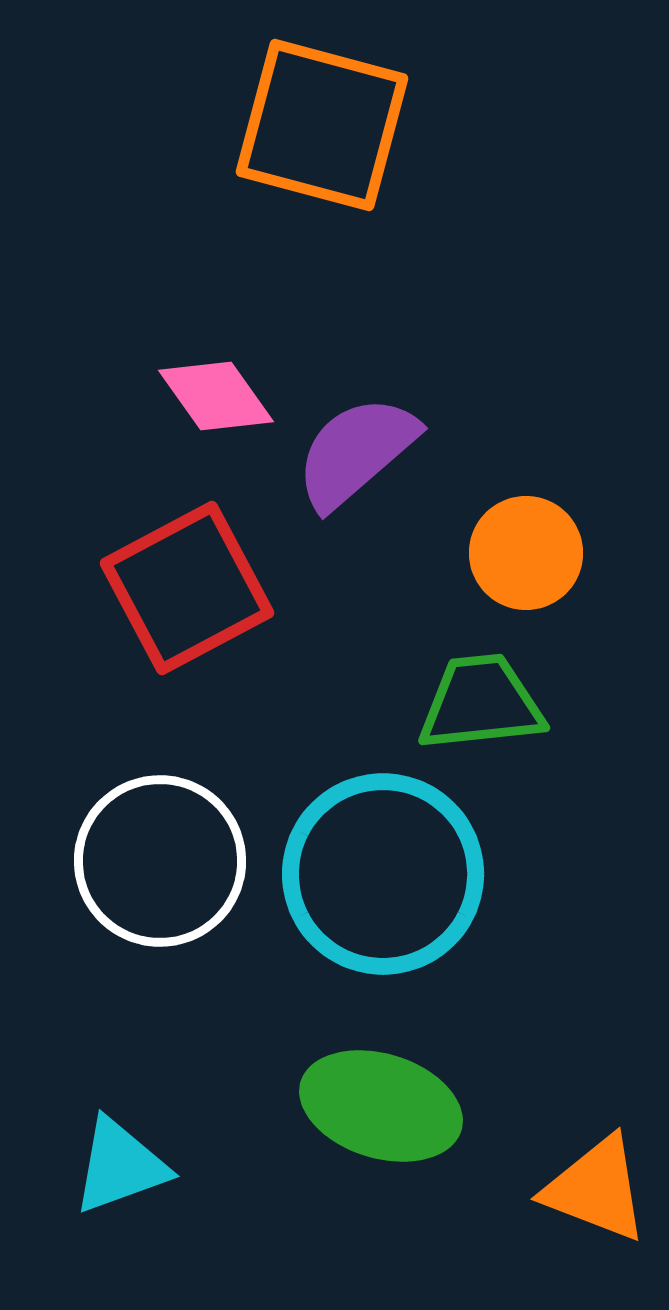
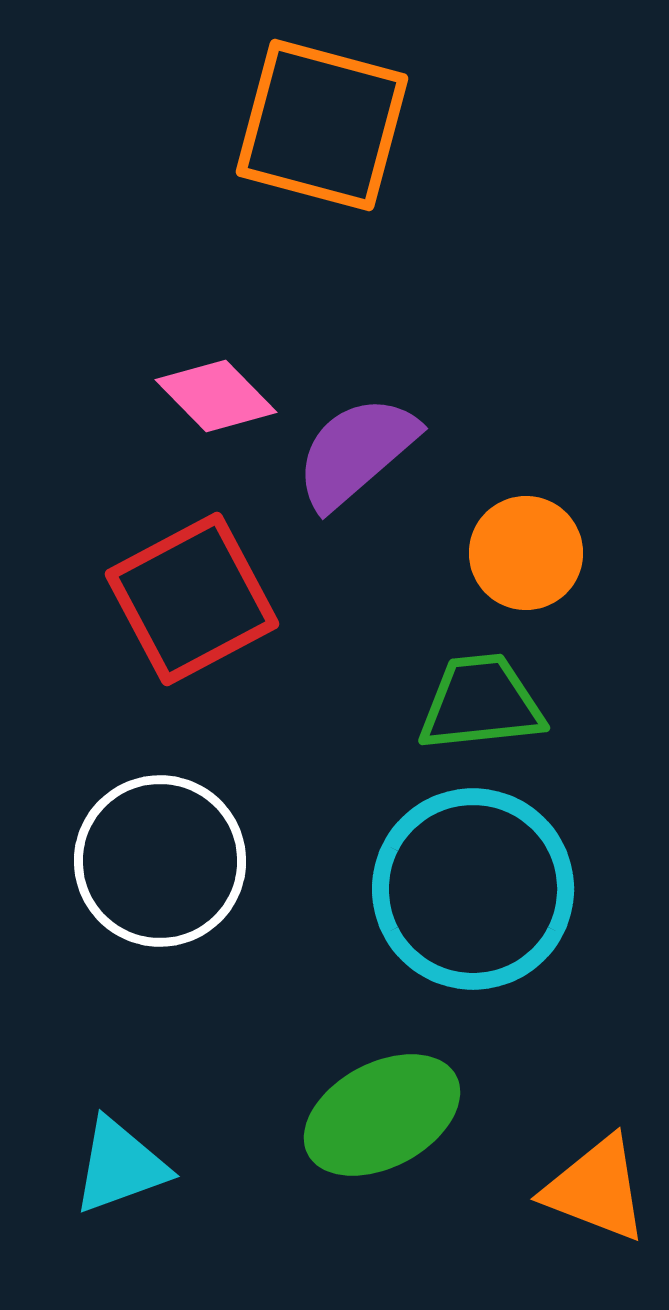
pink diamond: rotated 9 degrees counterclockwise
red square: moved 5 px right, 11 px down
cyan circle: moved 90 px right, 15 px down
green ellipse: moved 1 px right, 9 px down; rotated 45 degrees counterclockwise
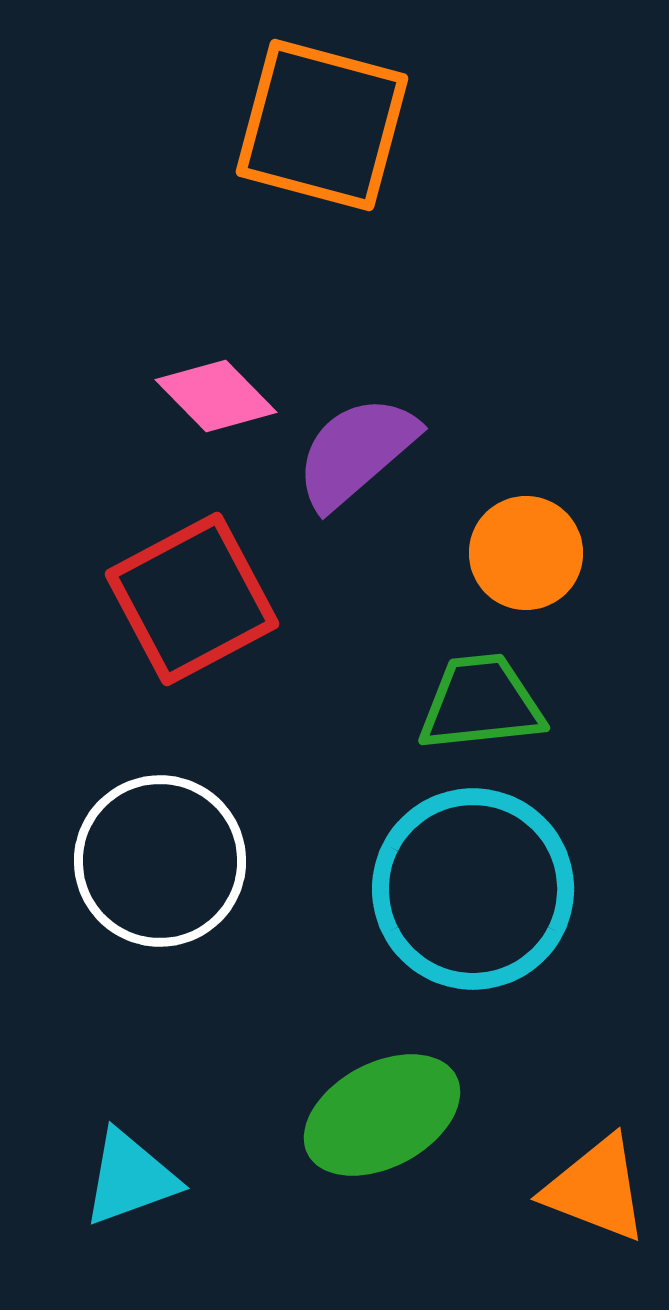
cyan triangle: moved 10 px right, 12 px down
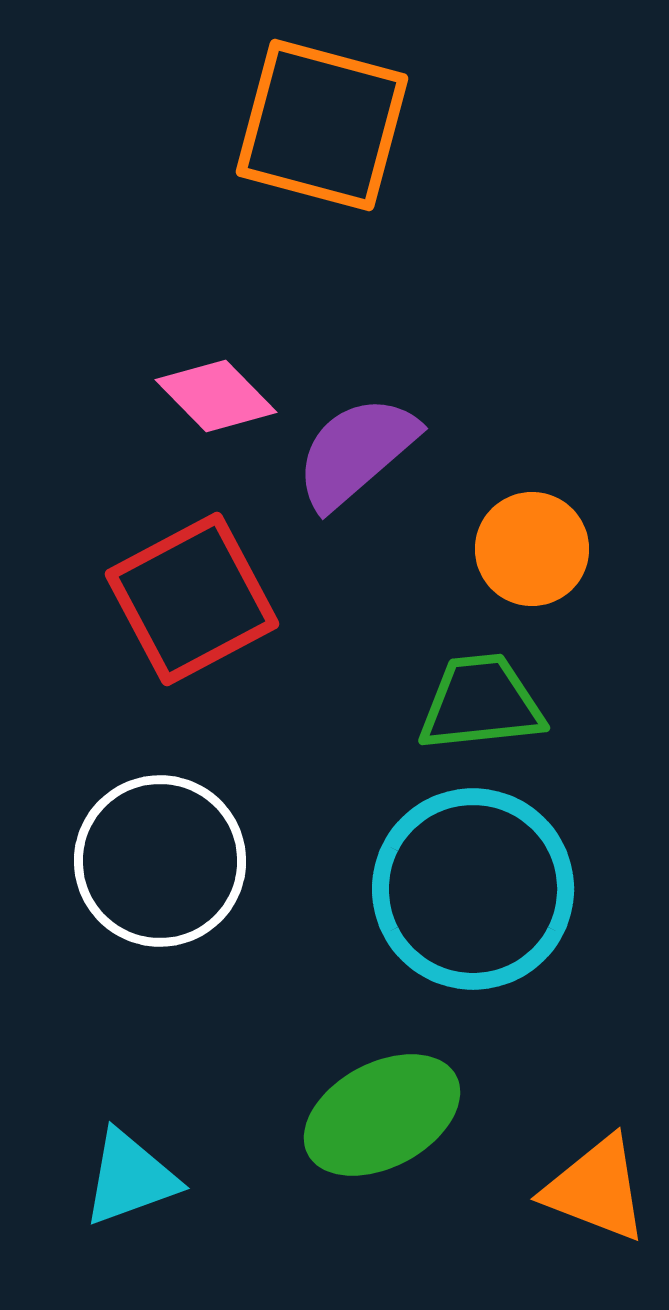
orange circle: moved 6 px right, 4 px up
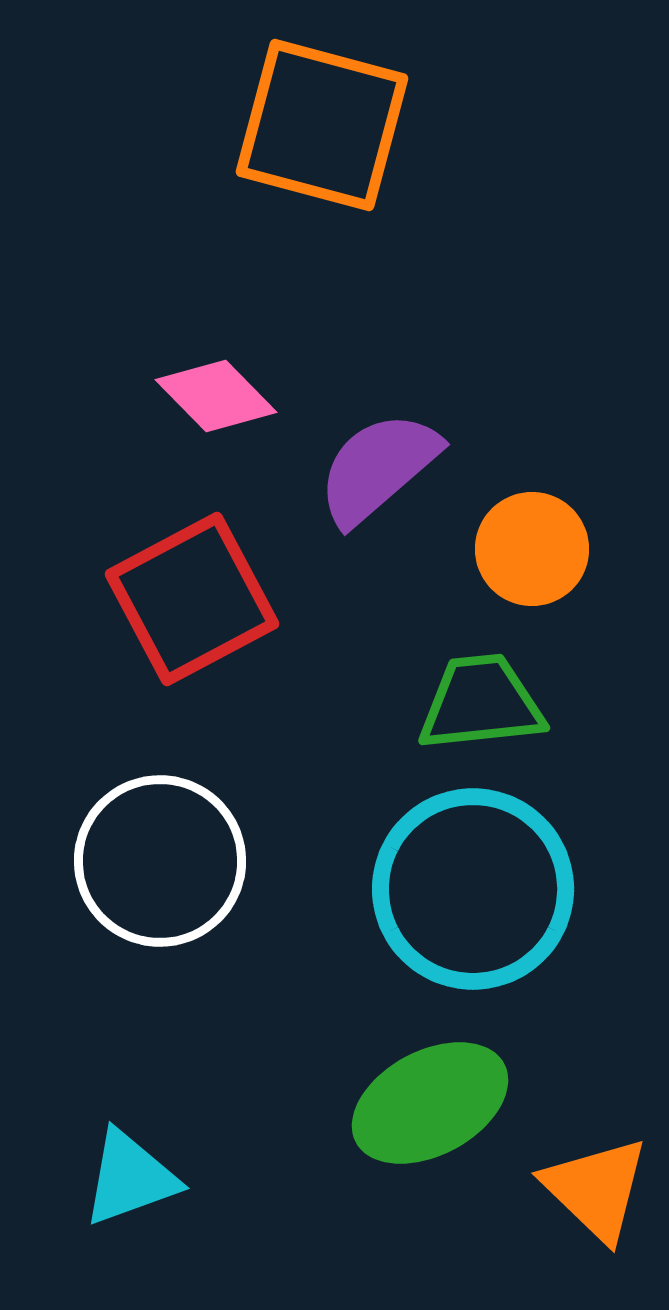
purple semicircle: moved 22 px right, 16 px down
green ellipse: moved 48 px right, 12 px up
orange triangle: rotated 23 degrees clockwise
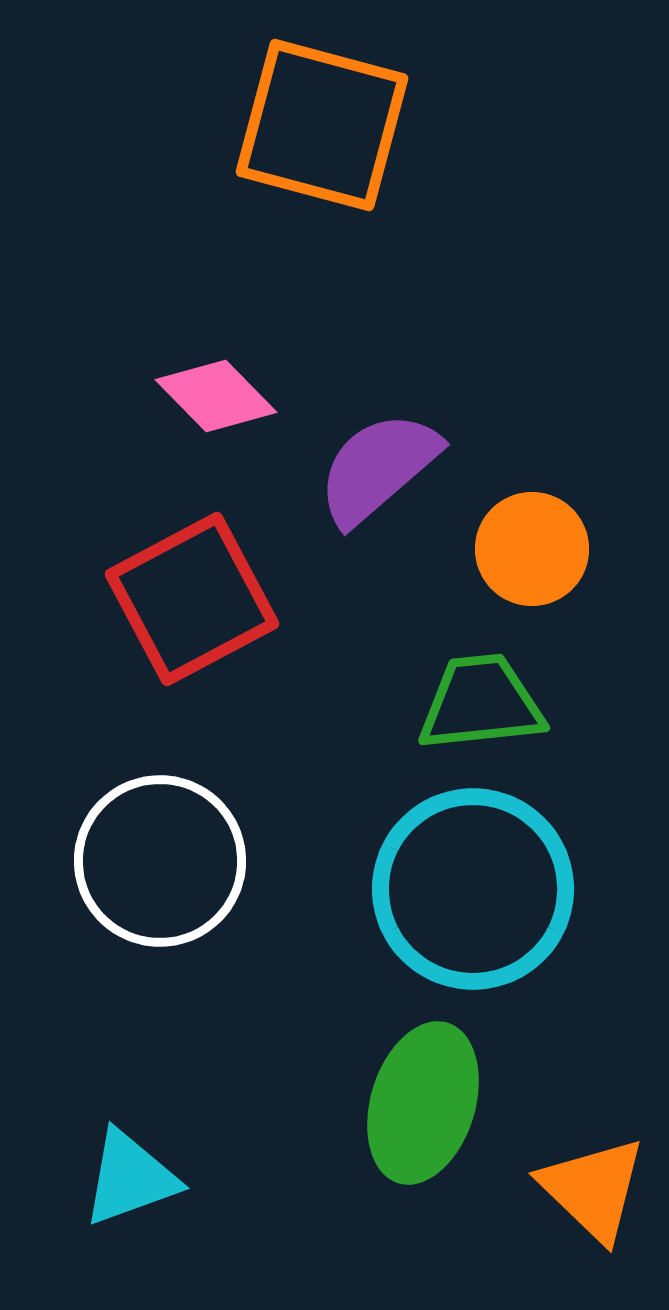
green ellipse: moved 7 px left; rotated 45 degrees counterclockwise
orange triangle: moved 3 px left
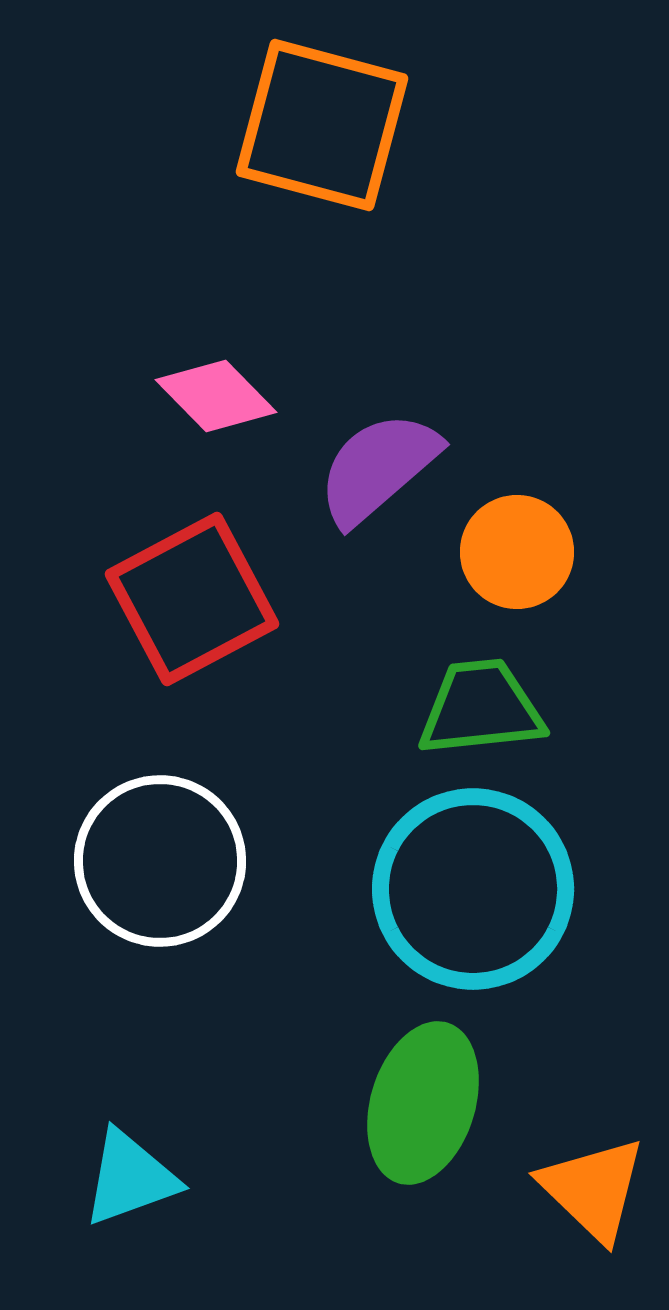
orange circle: moved 15 px left, 3 px down
green trapezoid: moved 5 px down
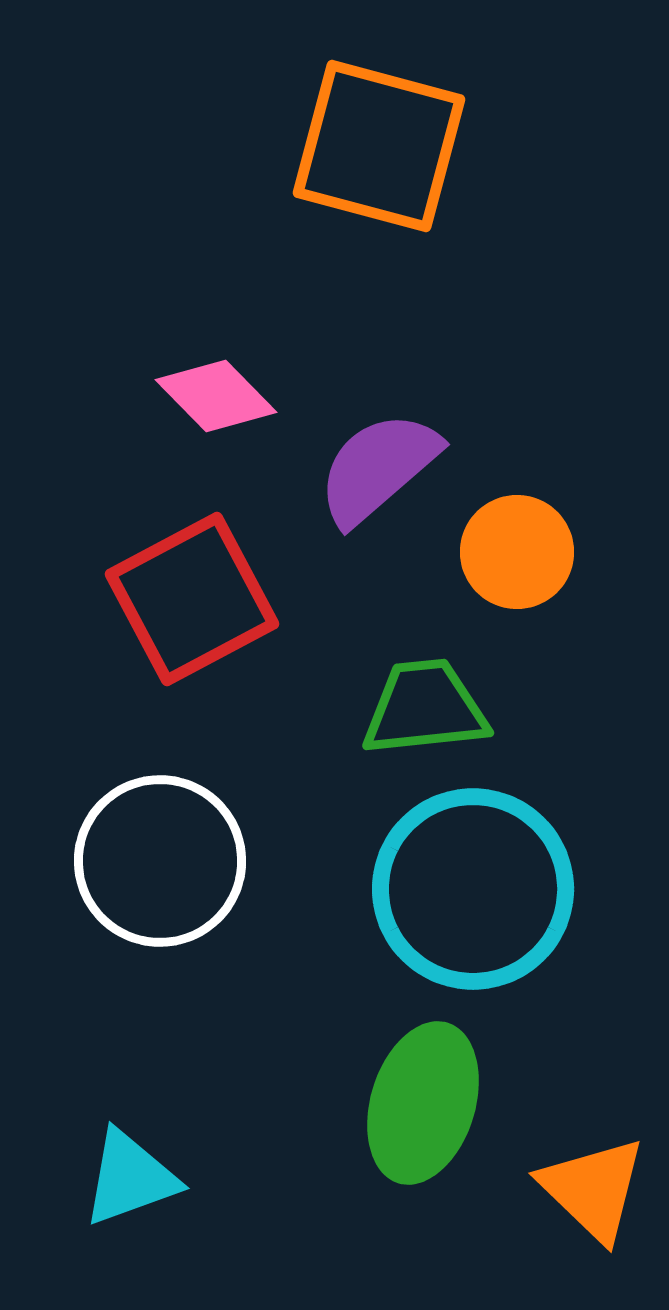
orange square: moved 57 px right, 21 px down
green trapezoid: moved 56 px left
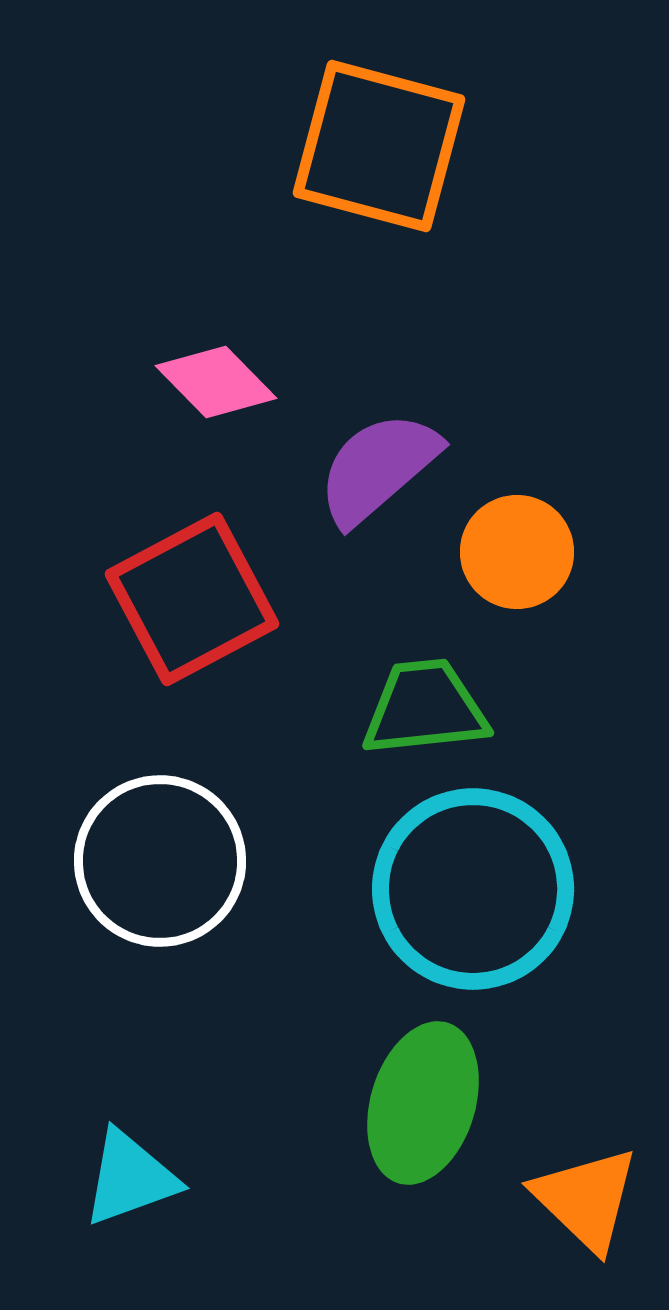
pink diamond: moved 14 px up
orange triangle: moved 7 px left, 10 px down
